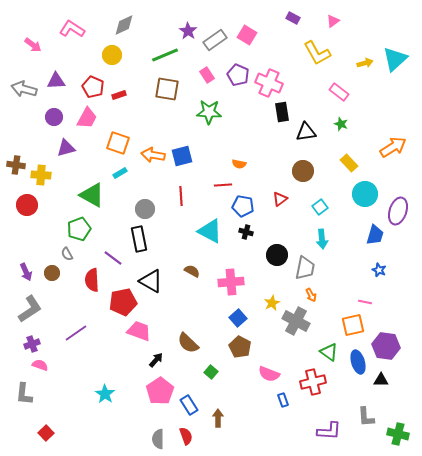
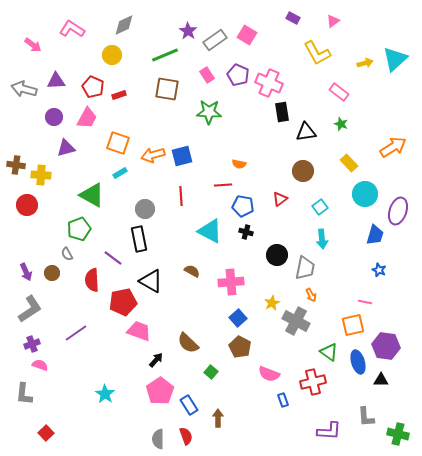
orange arrow at (153, 155): rotated 25 degrees counterclockwise
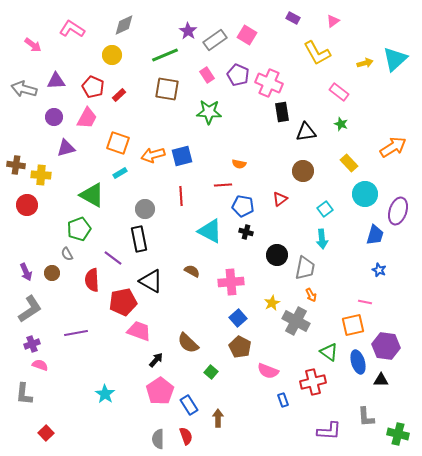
red rectangle at (119, 95): rotated 24 degrees counterclockwise
cyan square at (320, 207): moved 5 px right, 2 px down
purple line at (76, 333): rotated 25 degrees clockwise
pink semicircle at (269, 374): moved 1 px left, 3 px up
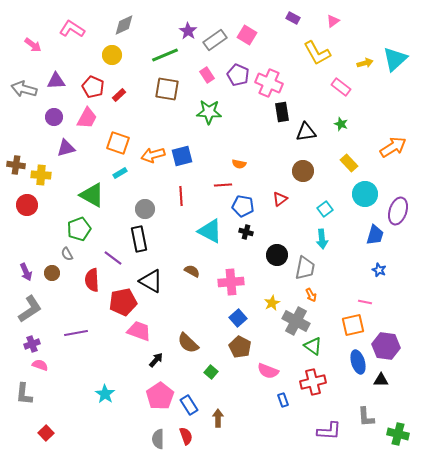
pink rectangle at (339, 92): moved 2 px right, 5 px up
green triangle at (329, 352): moved 16 px left, 6 px up
pink pentagon at (160, 391): moved 5 px down
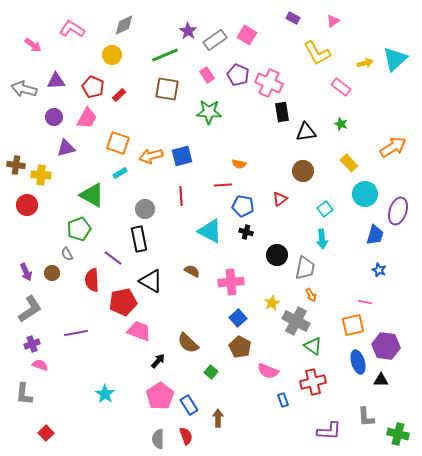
orange arrow at (153, 155): moved 2 px left, 1 px down
black arrow at (156, 360): moved 2 px right, 1 px down
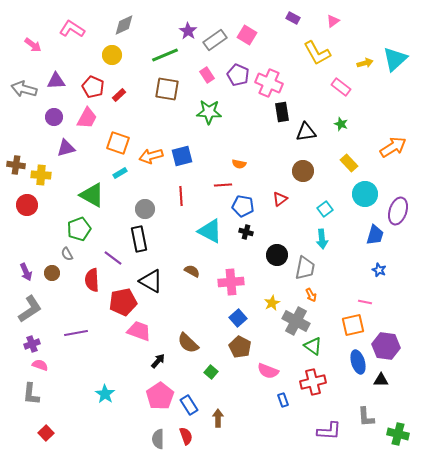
gray L-shape at (24, 394): moved 7 px right
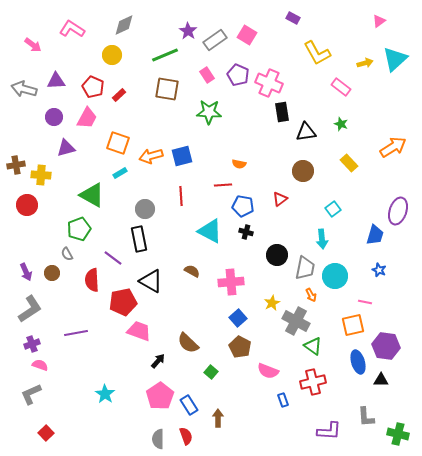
pink triangle at (333, 21): moved 46 px right
brown cross at (16, 165): rotated 18 degrees counterclockwise
cyan circle at (365, 194): moved 30 px left, 82 px down
cyan square at (325, 209): moved 8 px right
gray L-shape at (31, 394): rotated 60 degrees clockwise
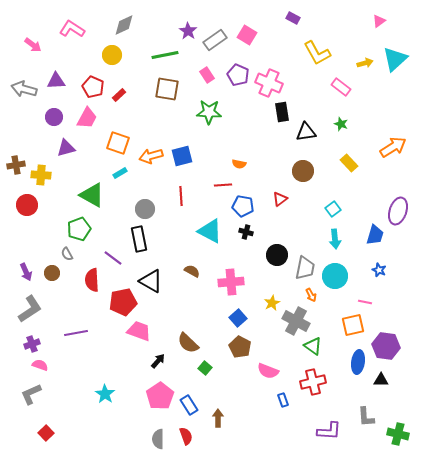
green line at (165, 55): rotated 12 degrees clockwise
cyan arrow at (322, 239): moved 13 px right
blue ellipse at (358, 362): rotated 25 degrees clockwise
green square at (211, 372): moved 6 px left, 4 px up
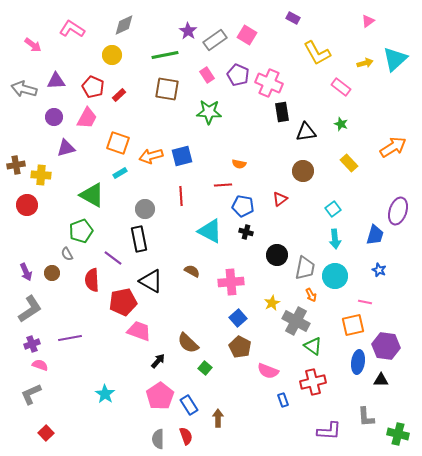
pink triangle at (379, 21): moved 11 px left
green pentagon at (79, 229): moved 2 px right, 2 px down
purple line at (76, 333): moved 6 px left, 5 px down
